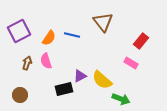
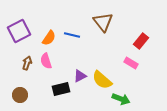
black rectangle: moved 3 px left
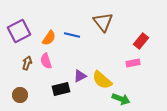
pink rectangle: moved 2 px right; rotated 40 degrees counterclockwise
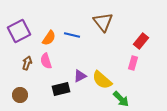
pink rectangle: rotated 64 degrees counterclockwise
green arrow: rotated 24 degrees clockwise
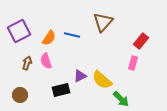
brown triangle: rotated 20 degrees clockwise
black rectangle: moved 1 px down
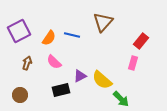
pink semicircle: moved 8 px right, 1 px down; rotated 28 degrees counterclockwise
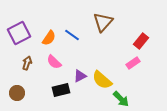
purple square: moved 2 px down
blue line: rotated 21 degrees clockwise
pink rectangle: rotated 40 degrees clockwise
brown circle: moved 3 px left, 2 px up
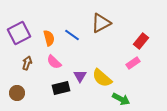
brown triangle: moved 2 px left, 1 px down; rotated 20 degrees clockwise
orange semicircle: rotated 49 degrees counterclockwise
purple triangle: rotated 32 degrees counterclockwise
yellow semicircle: moved 2 px up
black rectangle: moved 2 px up
green arrow: rotated 18 degrees counterclockwise
